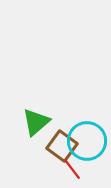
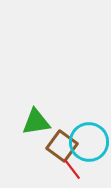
green triangle: rotated 32 degrees clockwise
cyan circle: moved 2 px right, 1 px down
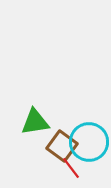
green triangle: moved 1 px left
red line: moved 1 px left, 1 px up
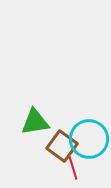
cyan circle: moved 3 px up
red line: moved 2 px right; rotated 20 degrees clockwise
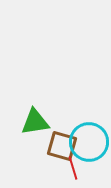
cyan circle: moved 3 px down
brown square: rotated 20 degrees counterclockwise
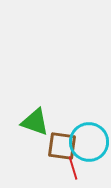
green triangle: rotated 28 degrees clockwise
brown square: rotated 8 degrees counterclockwise
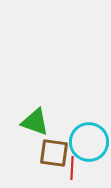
brown square: moved 8 px left, 7 px down
red line: moved 1 px left; rotated 20 degrees clockwise
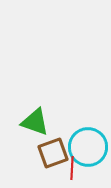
cyan circle: moved 1 px left, 5 px down
brown square: moved 1 px left; rotated 28 degrees counterclockwise
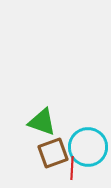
green triangle: moved 7 px right
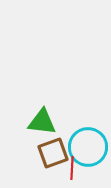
green triangle: rotated 12 degrees counterclockwise
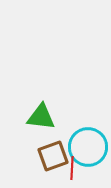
green triangle: moved 1 px left, 5 px up
brown square: moved 3 px down
